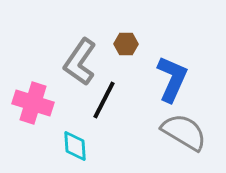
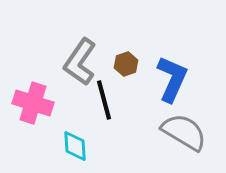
brown hexagon: moved 20 px down; rotated 20 degrees counterclockwise
black line: rotated 42 degrees counterclockwise
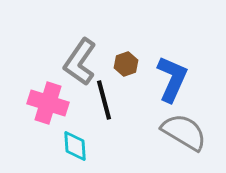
pink cross: moved 15 px right
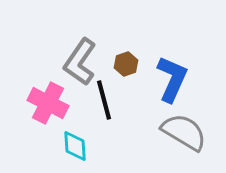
pink cross: rotated 9 degrees clockwise
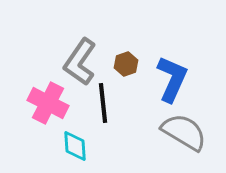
black line: moved 1 px left, 3 px down; rotated 9 degrees clockwise
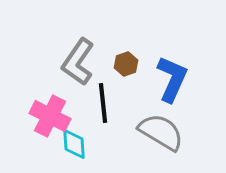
gray L-shape: moved 2 px left
pink cross: moved 2 px right, 13 px down
gray semicircle: moved 23 px left
cyan diamond: moved 1 px left, 2 px up
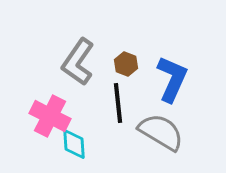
brown hexagon: rotated 20 degrees counterclockwise
black line: moved 15 px right
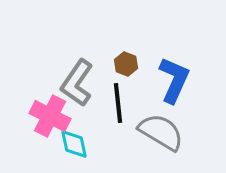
gray L-shape: moved 1 px left, 21 px down
blue L-shape: moved 2 px right, 1 px down
cyan diamond: rotated 8 degrees counterclockwise
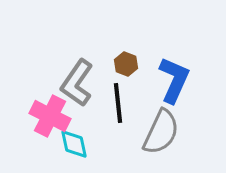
gray semicircle: rotated 84 degrees clockwise
